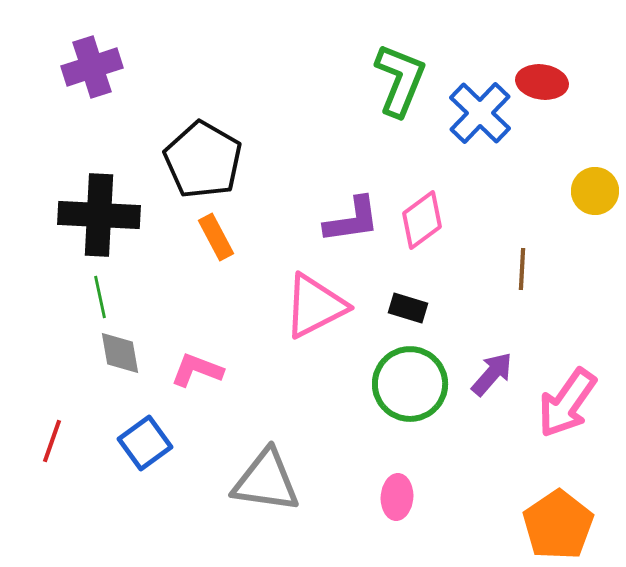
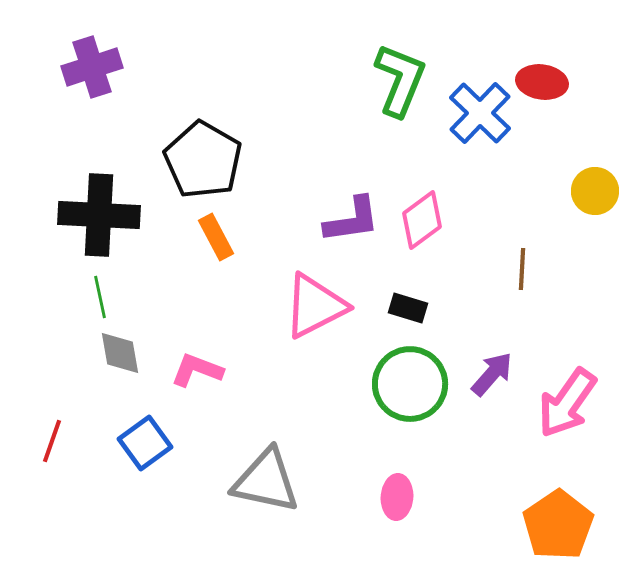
gray triangle: rotated 4 degrees clockwise
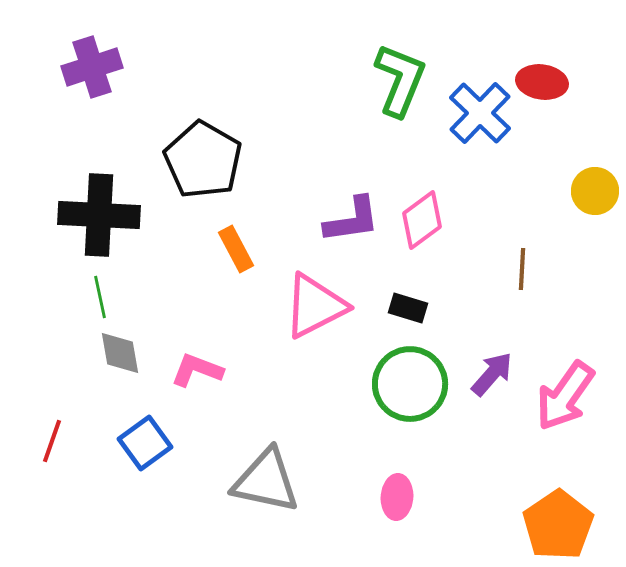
orange rectangle: moved 20 px right, 12 px down
pink arrow: moved 2 px left, 7 px up
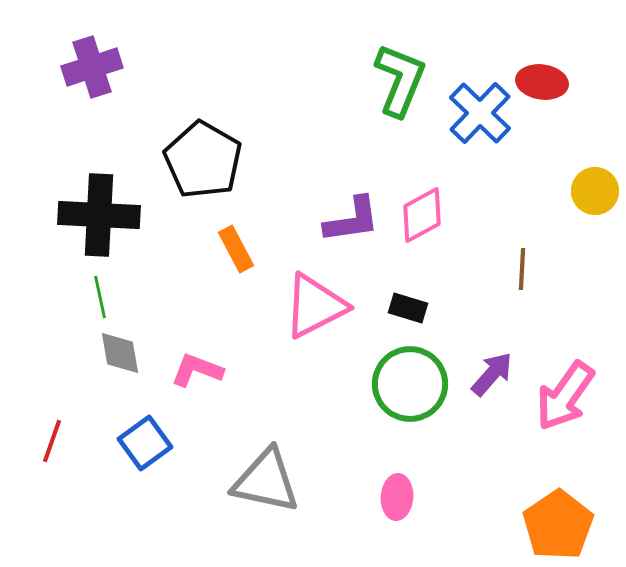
pink diamond: moved 5 px up; rotated 8 degrees clockwise
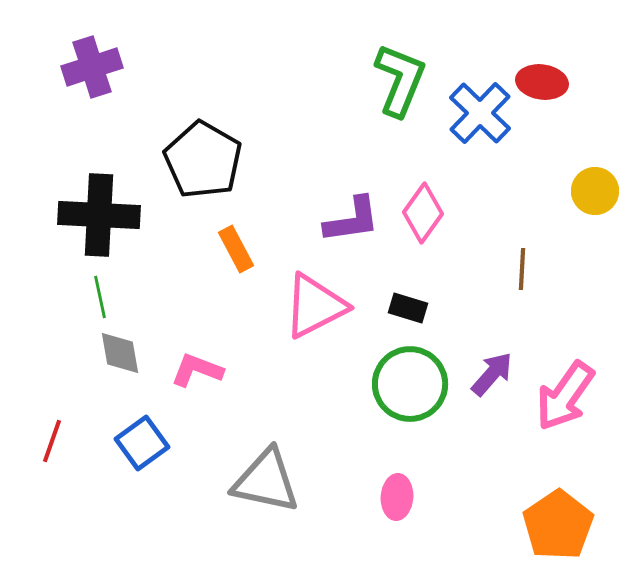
pink diamond: moved 1 px right, 2 px up; rotated 26 degrees counterclockwise
blue square: moved 3 px left
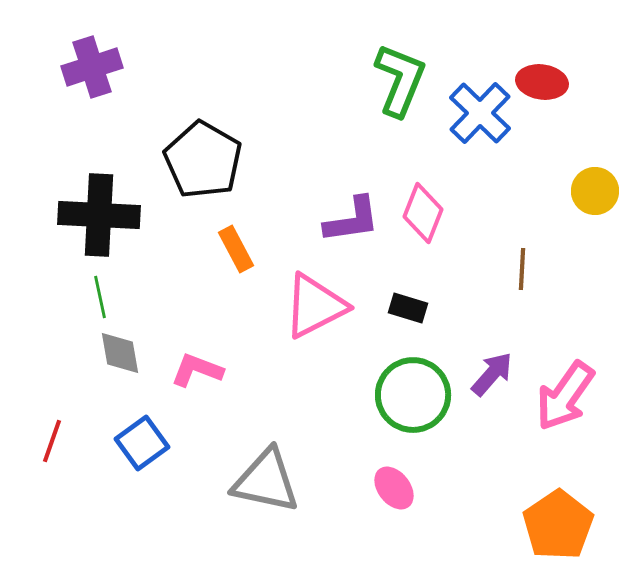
pink diamond: rotated 14 degrees counterclockwise
green circle: moved 3 px right, 11 px down
pink ellipse: moved 3 px left, 9 px up; rotated 42 degrees counterclockwise
